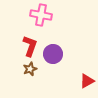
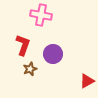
red L-shape: moved 7 px left, 1 px up
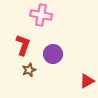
brown star: moved 1 px left, 1 px down
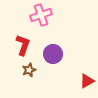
pink cross: rotated 30 degrees counterclockwise
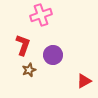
purple circle: moved 1 px down
red triangle: moved 3 px left
